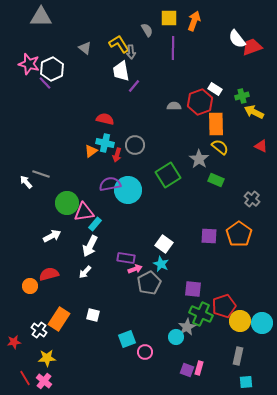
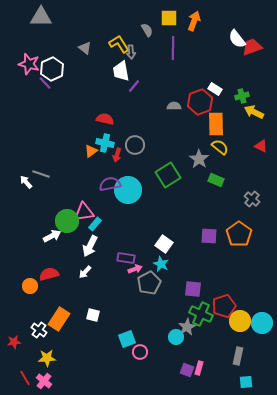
green circle at (67, 203): moved 18 px down
pink circle at (145, 352): moved 5 px left
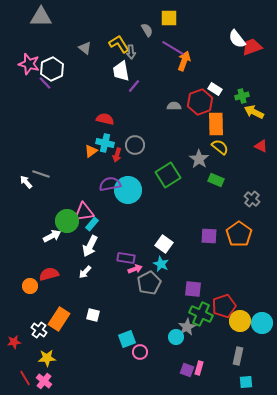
orange arrow at (194, 21): moved 10 px left, 40 px down
purple line at (173, 48): rotated 60 degrees counterclockwise
cyan rectangle at (95, 224): moved 3 px left
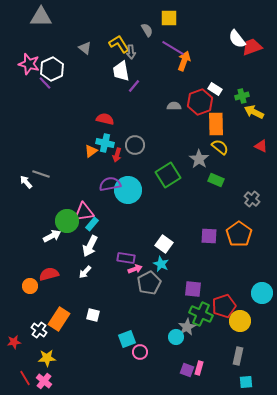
cyan circle at (262, 323): moved 30 px up
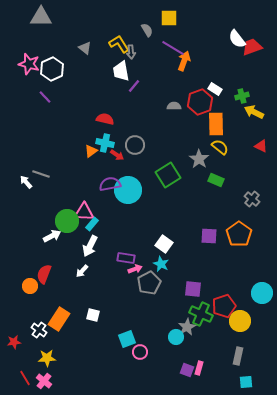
purple line at (45, 83): moved 14 px down
red arrow at (117, 155): rotated 72 degrees counterclockwise
pink triangle at (84, 212): rotated 10 degrees clockwise
white arrow at (85, 272): moved 3 px left, 1 px up
red semicircle at (49, 274): moved 5 px left; rotated 54 degrees counterclockwise
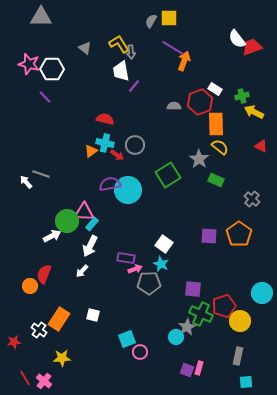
gray semicircle at (147, 30): moved 4 px right, 9 px up; rotated 120 degrees counterclockwise
white hexagon at (52, 69): rotated 25 degrees clockwise
gray pentagon at (149, 283): rotated 25 degrees clockwise
yellow star at (47, 358): moved 15 px right
